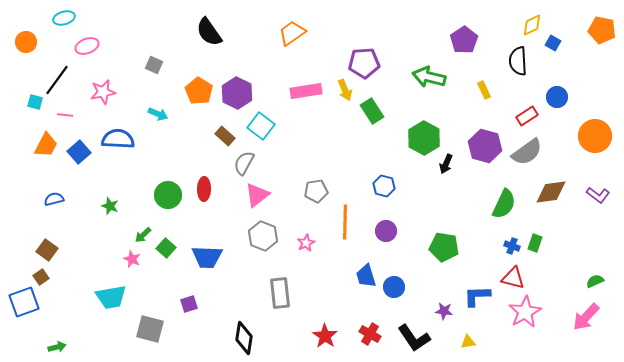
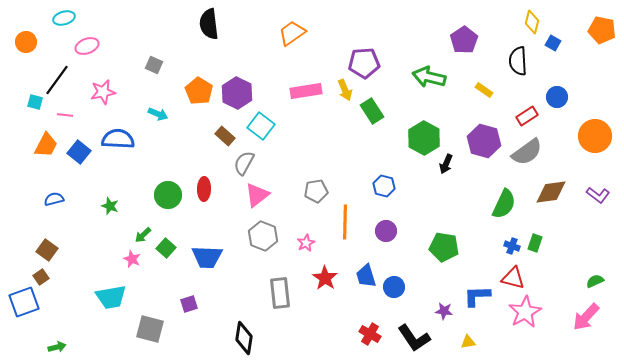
yellow diamond at (532, 25): moved 3 px up; rotated 50 degrees counterclockwise
black semicircle at (209, 32): moved 8 px up; rotated 28 degrees clockwise
yellow rectangle at (484, 90): rotated 30 degrees counterclockwise
purple hexagon at (485, 146): moved 1 px left, 5 px up
blue square at (79, 152): rotated 10 degrees counterclockwise
red star at (325, 336): moved 58 px up
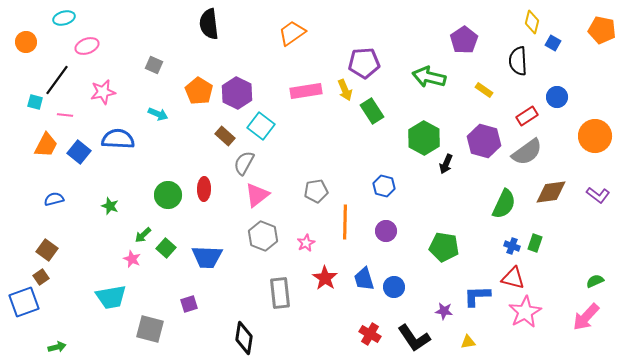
blue trapezoid at (366, 276): moved 2 px left, 3 px down
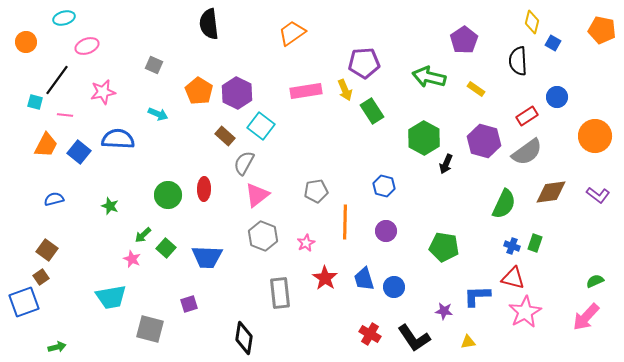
yellow rectangle at (484, 90): moved 8 px left, 1 px up
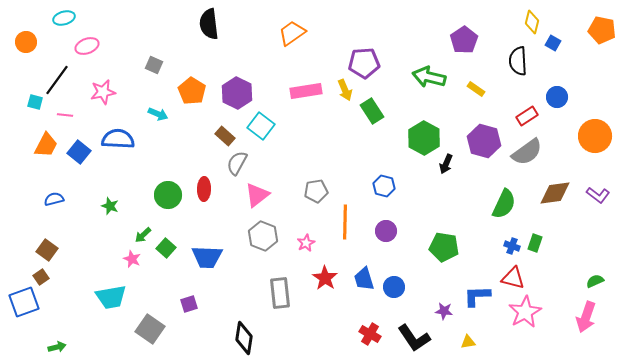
orange pentagon at (199, 91): moved 7 px left
gray semicircle at (244, 163): moved 7 px left
brown diamond at (551, 192): moved 4 px right, 1 px down
pink arrow at (586, 317): rotated 24 degrees counterclockwise
gray square at (150, 329): rotated 20 degrees clockwise
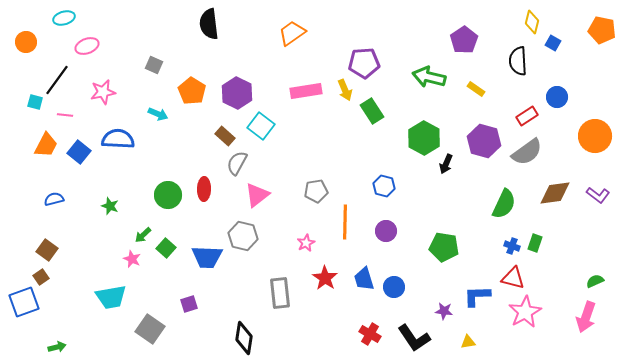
gray hexagon at (263, 236): moved 20 px left; rotated 8 degrees counterclockwise
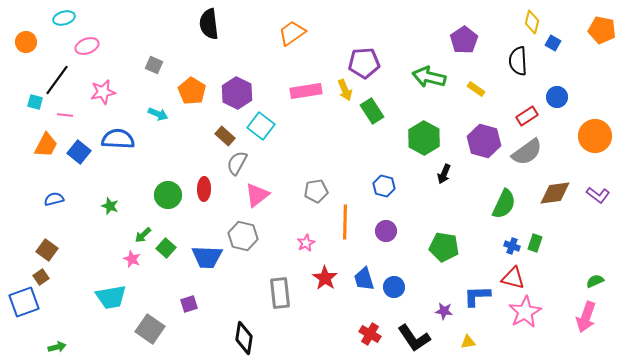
black arrow at (446, 164): moved 2 px left, 10 px down
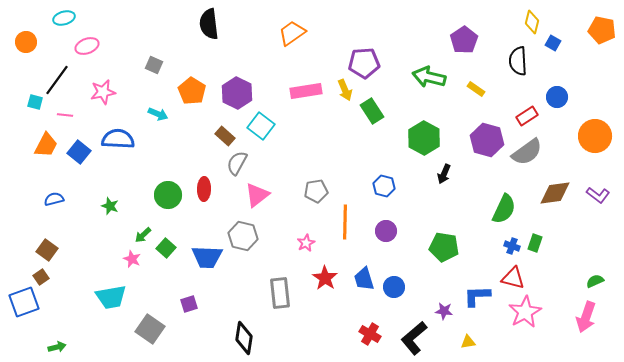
purple hexagon at (484, 141): moved 3 px right, 1 px up
green semicircle at (504, 204): moved 5 px down
black L-shape at (414, 338): rotated 84 degrees clockwise
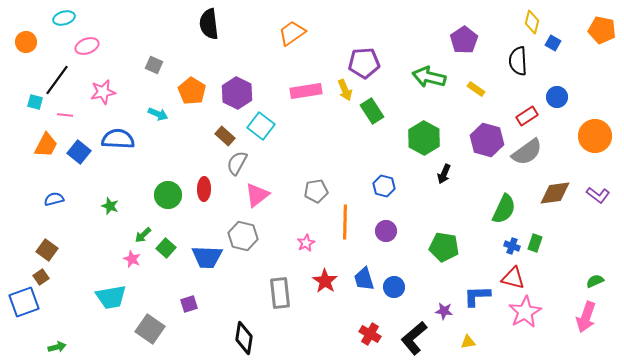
red star at (325, 278): moved 3 px down
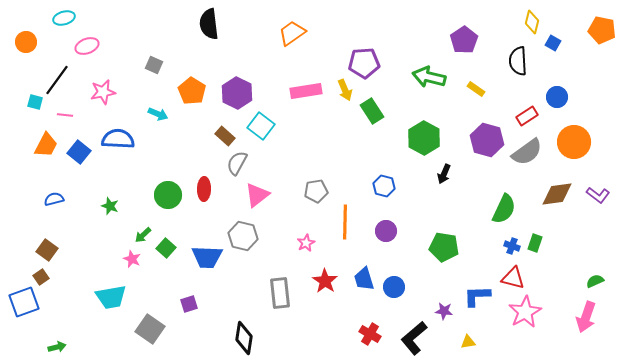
orange circle at (595, 136): moved 21 px left, 6 px down
brown diamond at (555, 193): moved 2 px right, 1 px down
